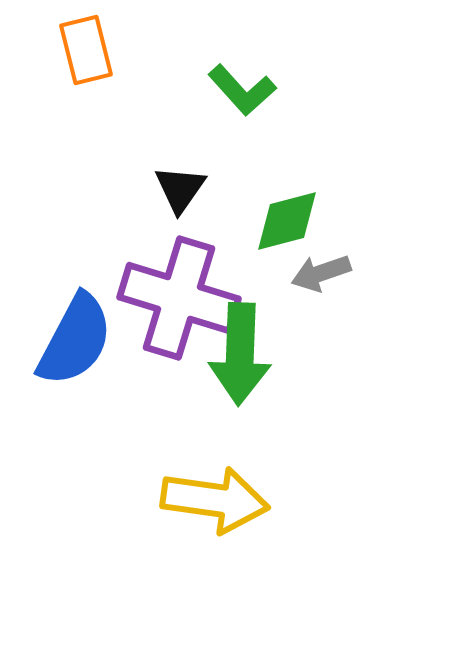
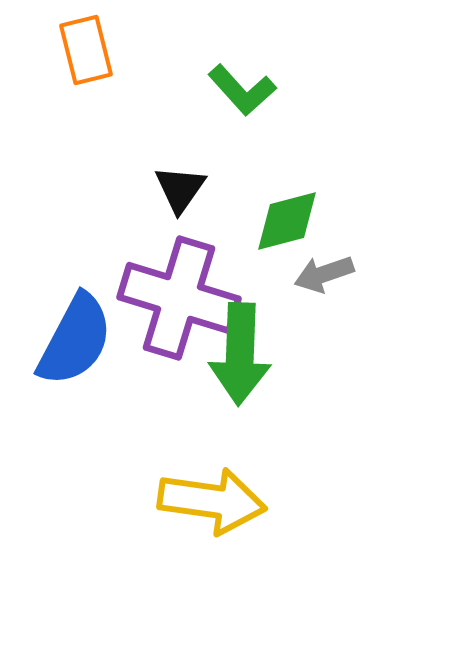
gray arrow: moved 3 px right, 1 px down
yellow arrow: moved 3 px left, 1 px down
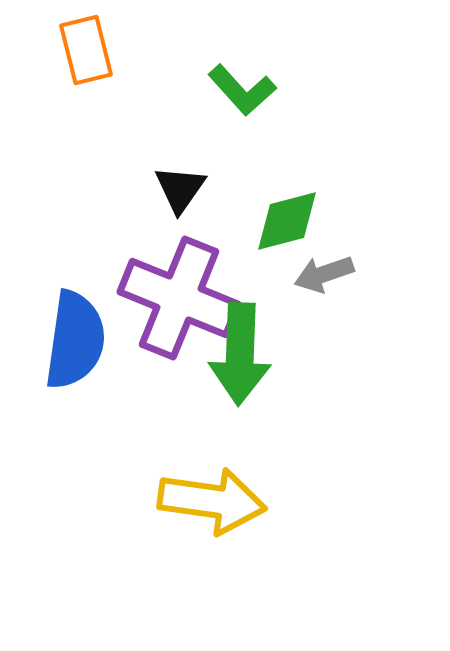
purple cross: rotated 5 degrees clockwise
blue semicircle: rotated 20 degrees counterclockwise
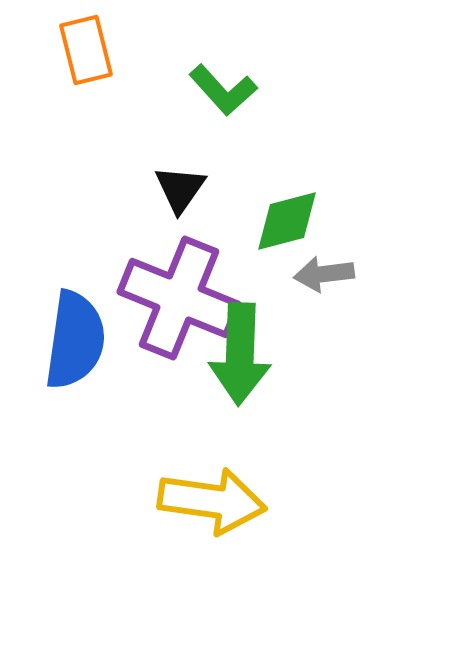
green L-shape: moved 19 px left
gray arrow: rotated 12 degrees clockwise
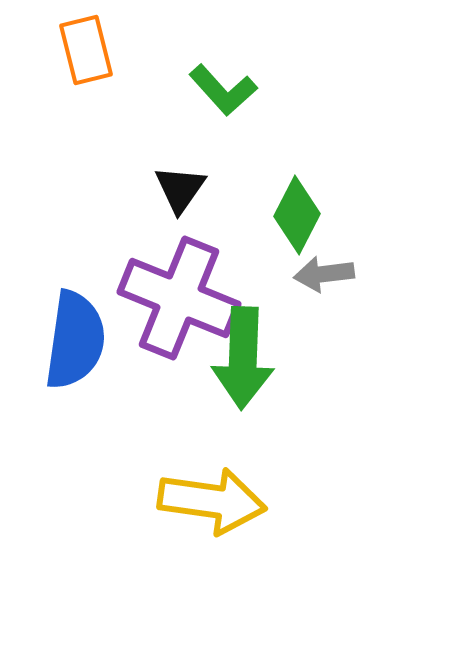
green diamond: moved 10 px right, 6 px up; rotated 48 degrees counterclockwise
green arrow: moved 3 px right, 4 px down
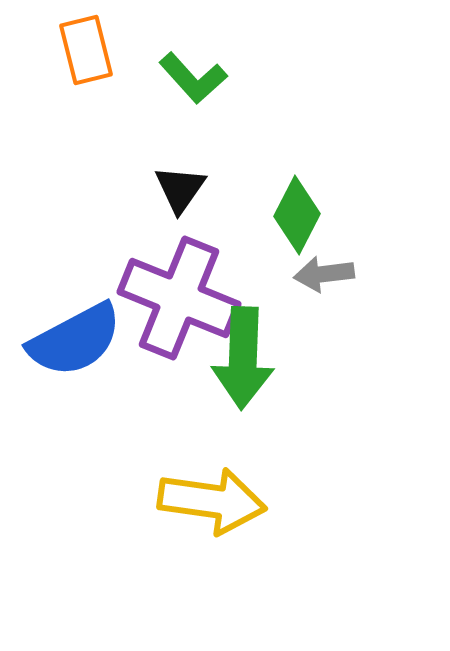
green L-shape: moved 30 px left, 12 px up
blue semicircle: rotated 54 degrees clockwise
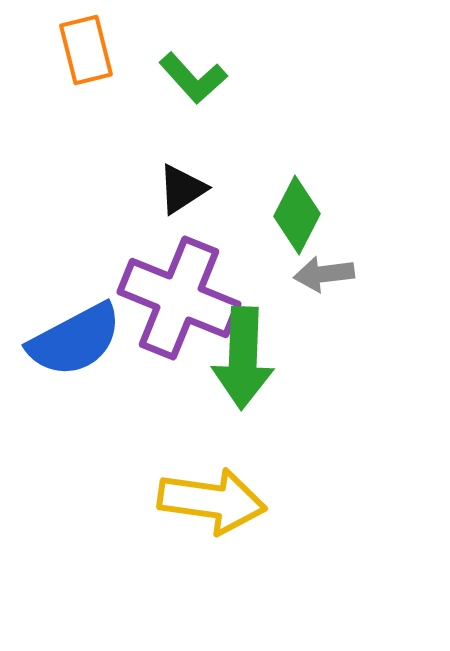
black triangle: moved 2 px right; rotated 22 degrees clockwise
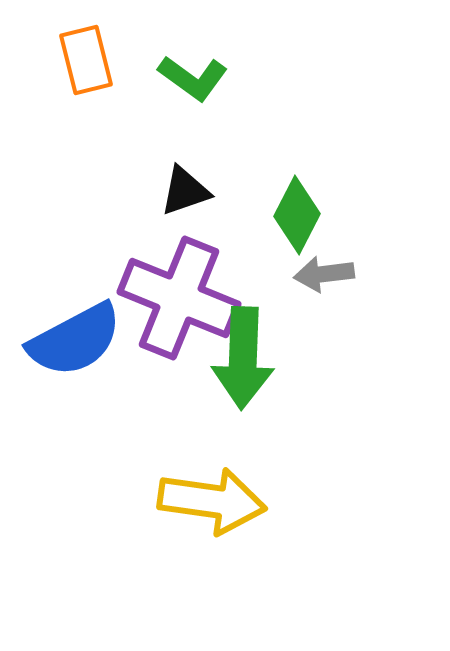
orange rectangle: moved 10 px down
green L-shape: rotated 12 degrees counterclockwise
black triangle: moved 3 px right, 2 px down; rotated 14 degrees clockwise
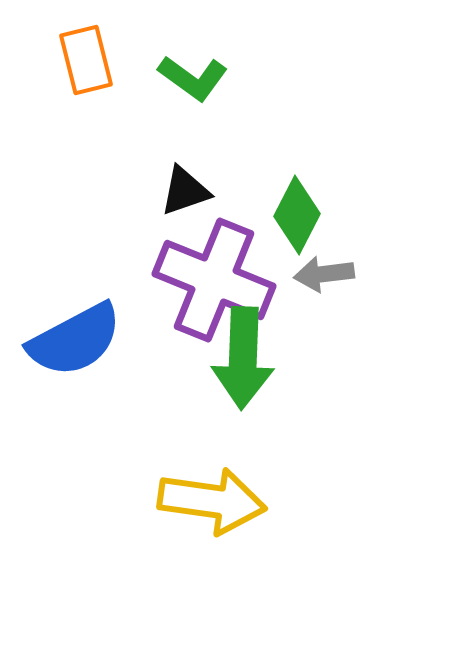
purple cross: moved 35 px right, 18 px up
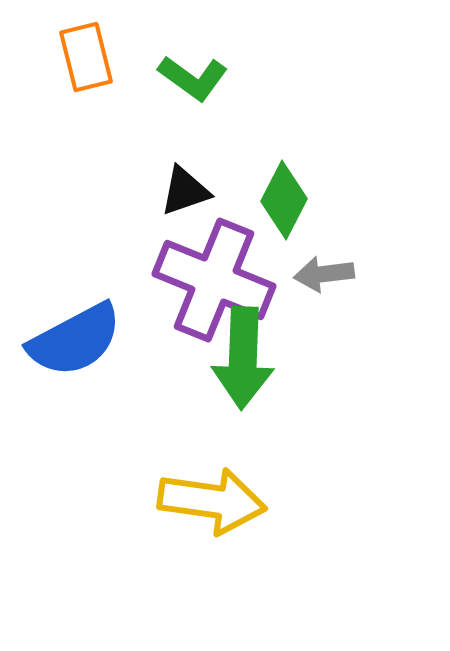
orange rectangle: moved 3 px up
green diamond: moved 13 px left, 15 px up
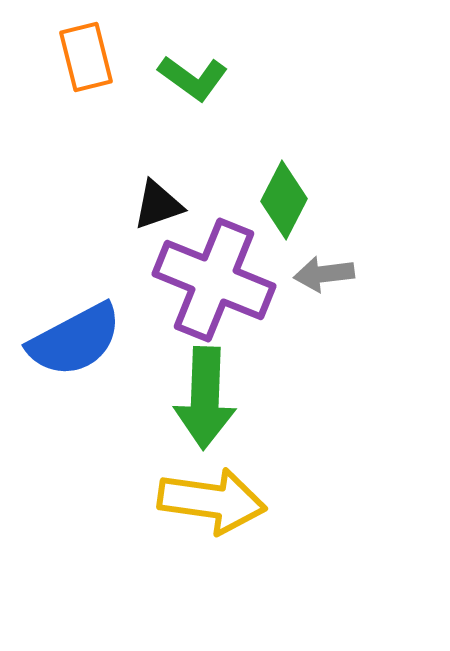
black triangle: moved 27 px left, 14 px down
green arrow: moved 38 px left, 40 px down
